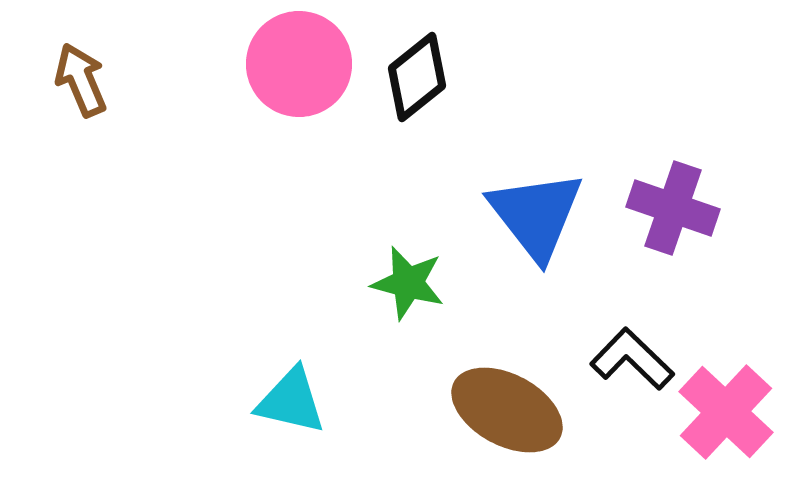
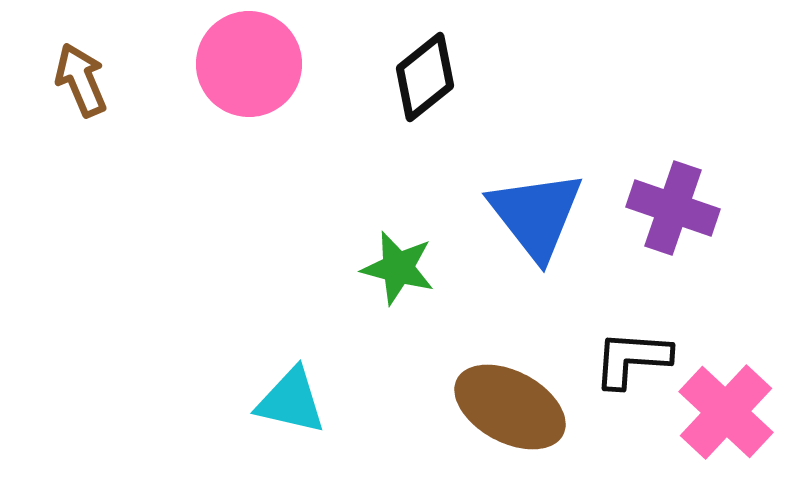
pink circle: moved 50 px left
black diamond: moved 8 px right
green star: moved 10 px left, 15 px up
black L-shape: rotated 40 degrees counterclockwise
brown ellipse: moved 3 px right, 3 px up
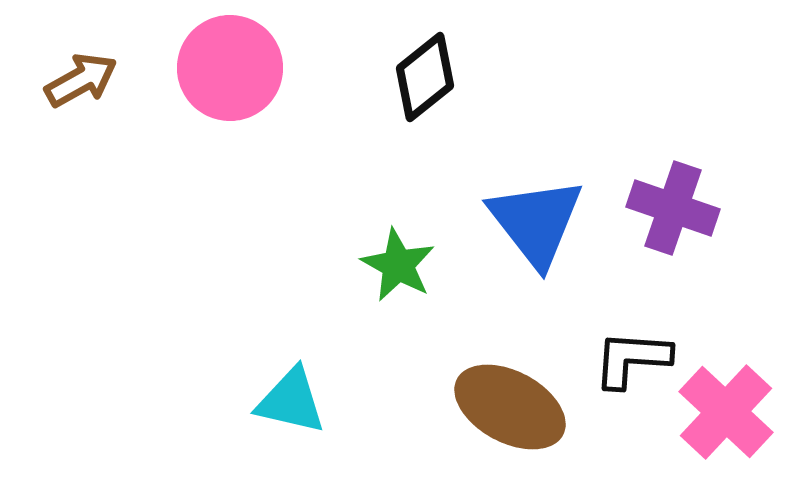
pink circle: moved 19 px left, 4 px down
brown arrow: rotated 84 degrees clockwise
blue triangle: moved 7 px down
green star: moved 3 px up; rotated 14 degrees clockwise
